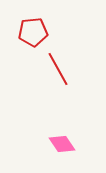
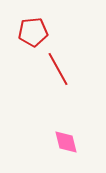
pink diamond: moved 4 px right, 2 px up; rotated 20 degrees clockwise
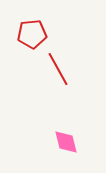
red pentagon: moved 1 px left, 2 px down
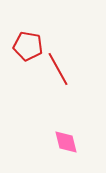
red pentagon: moved 4 px left, 12 px down; rotated 16 degrees clockwise
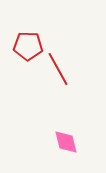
red pentagon: rotated 8 degrees counterclockwise
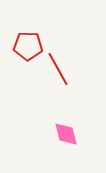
pink diamond: moved 8 px up
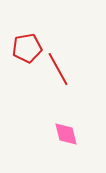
red pentagon: moved 1 px left, 2 px down; rotated 12 degrees counterclockwise
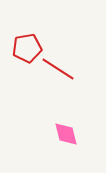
red line: rotated 28 degrees counterclockwise
